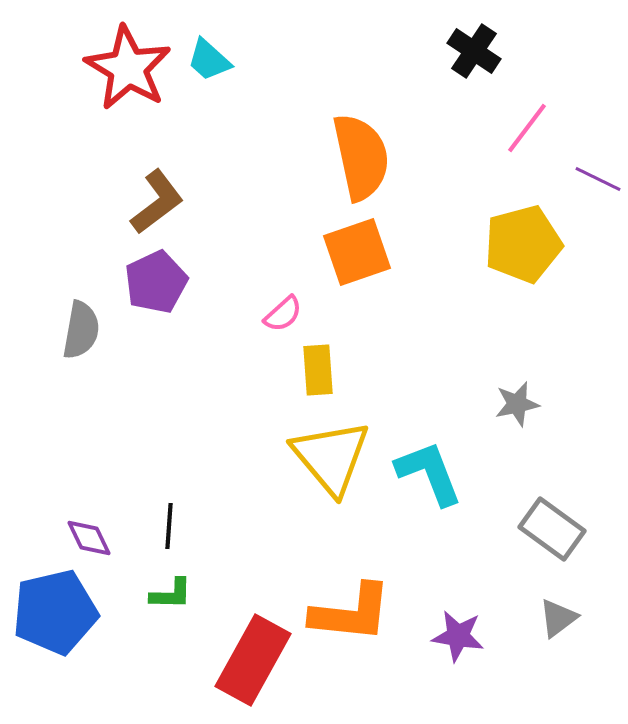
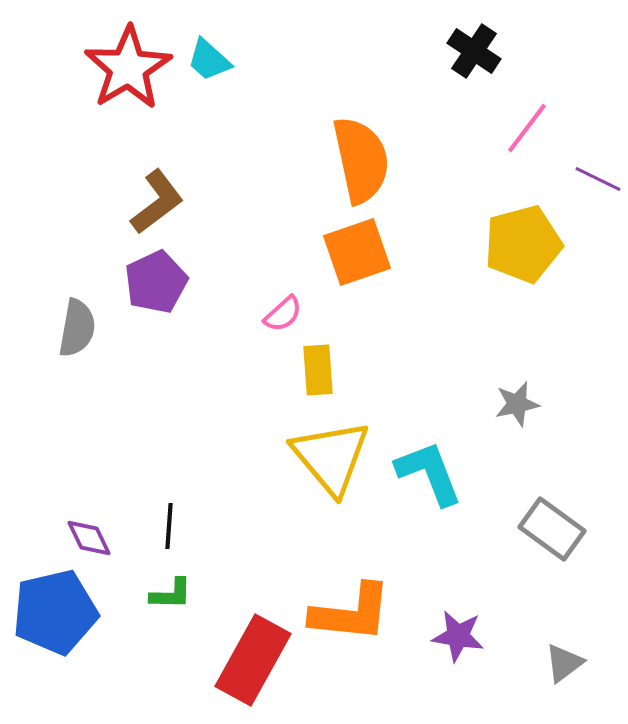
red star: rotated 10 degrees clockwise
orange semicircle: moved 3 px down
gray semicircle: moved 4 px left, 2 px up
gray triangle: moved 6 px right, 45 px down
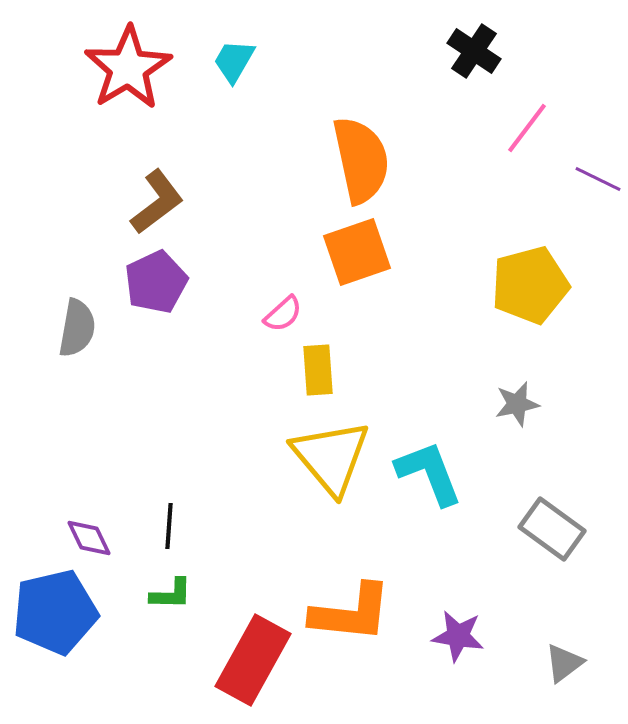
cyan trapezoid: moved 25 px right, 1 px down; rotated 78 degrees clockwise
yellow pentagon: moved 7 px right, 41 px down
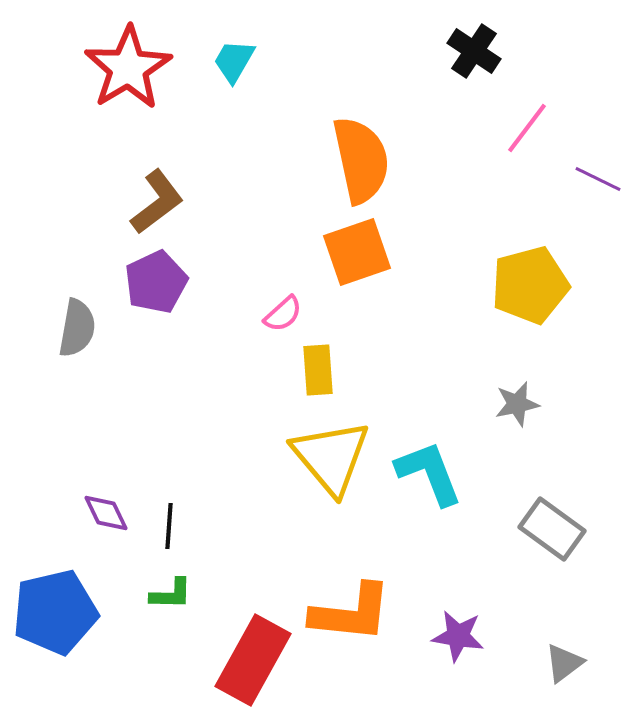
purple diamond: moved 17 px right, 25 px up
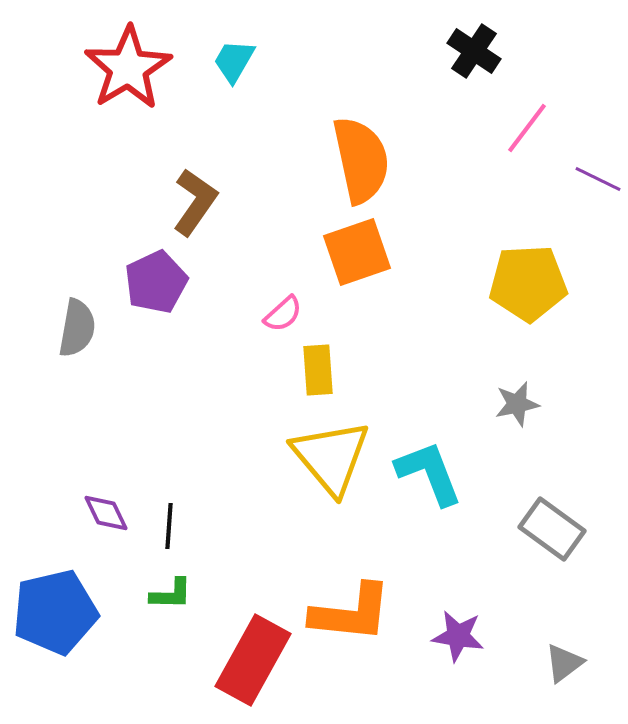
brown L-shape: moved 38 px right; rotated 18 degrees counterclockwise
yellow pentagon: moved 2 px left, 2 px up; rotated 12 degrees clockwise
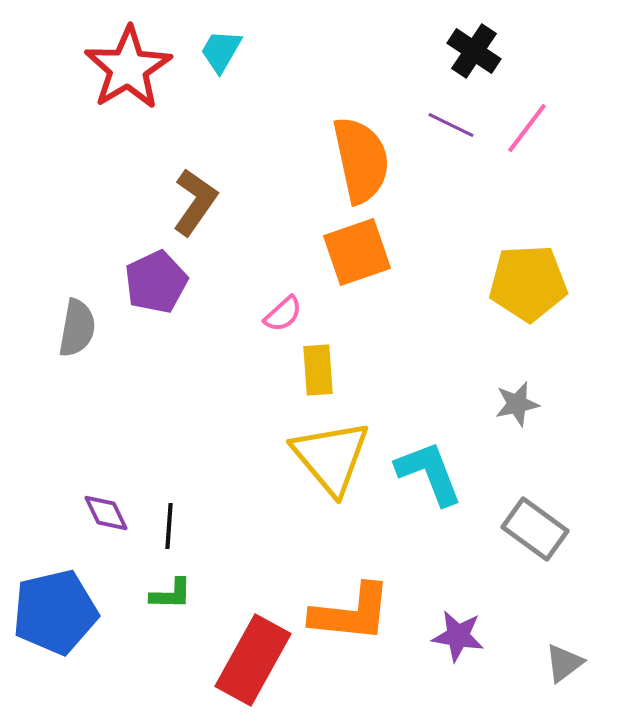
cyan trapezoid: moved 13 px left, 10 px up
purple line: moved 147 px left, 54 px up
gray rectangle: moved 17 px left
